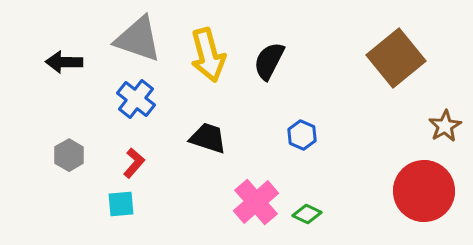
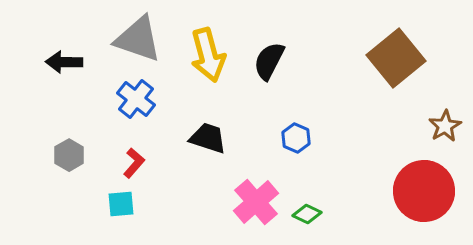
blue hexagon: moved 6 px left, 3 px down
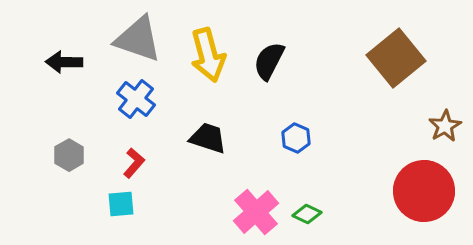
pink cross: moved 10 px down
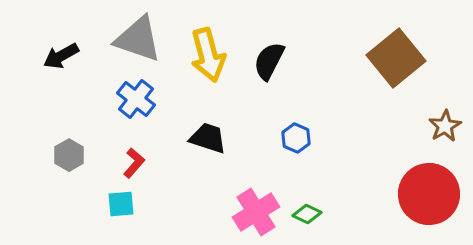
black arrow: moved 3 px left, 6 px up; rotated 30 degrees counterclockwise
red circle: moved 5 px right, 3 px down
pink cross: rotated 9 degrees clockwise
